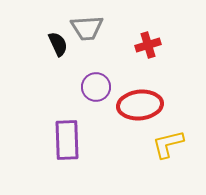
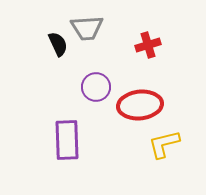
yellow L-shape: moved 4 px left
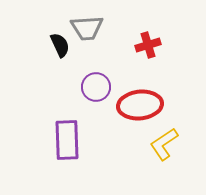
black semicircle: moved 2 px right, 1 px down
yellow L-shape: rotated 20 degrees counterclockwise
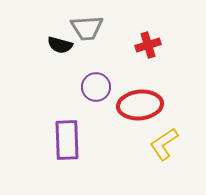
black semicircle: rotated 130 degrees clockwise
